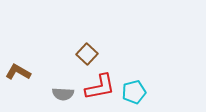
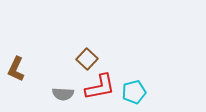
brown square: moved 5 px down
brown L-shape: moved 2 px left, 3 px up; rotated 95 degrees counterclockwise
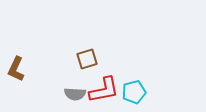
brown square: rotated 30 degrees clockwise
red L-shape: moved 4 px right, 3 px down
gray semicircle: moved 12 px right
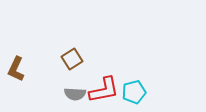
brown square: moved 15 px left; rotated 15 degrees counterclockwise
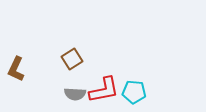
cyan pentagon: rotated 20 degrees clockwise
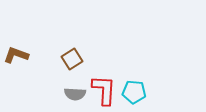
brown L-shape: moved 14 px up; rotated 85 degrees clockwise
red L-shape: rotated 76 degrees counterclockwise
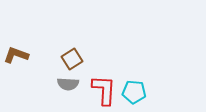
gray semicircle: moved 7 px left, 10 px up
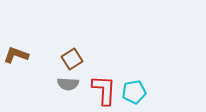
cyan pentagon: rotated 15 degrees counterclockwise
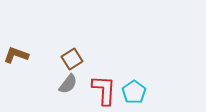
gray semicircle: rotated 55 degrees counterclockwise
cyan pentagon: rotated 25 degrees counterclockwise
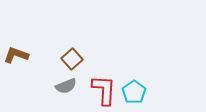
brown square: rotated 10 degrees counterclockwise
gray semicircle: moved 2 px left, 2 px down; rotated 30 degrees clockwise
